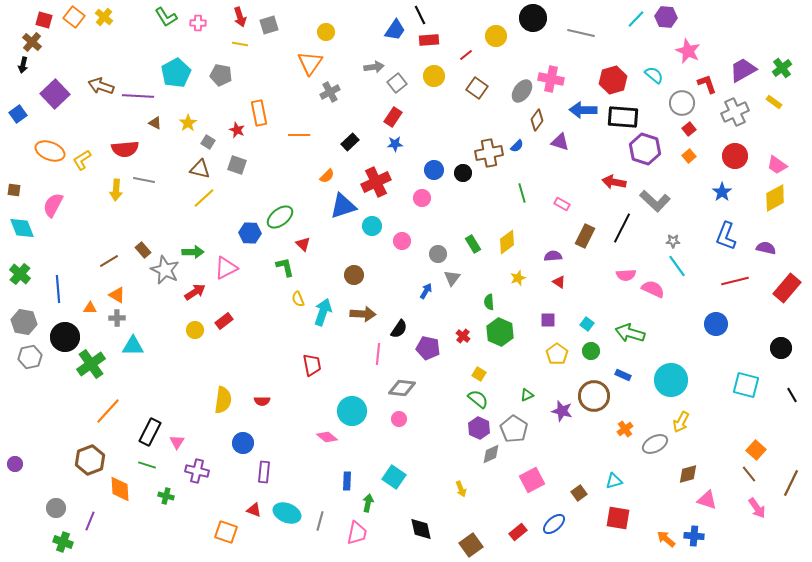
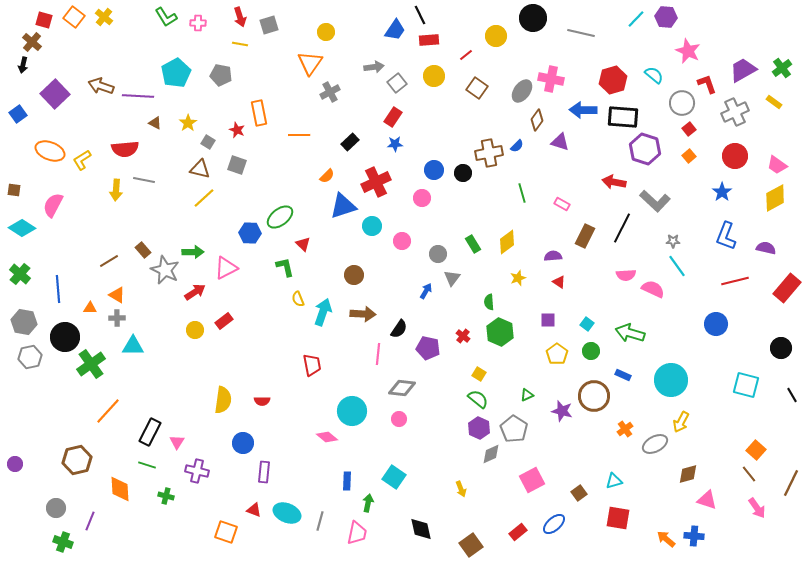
cyan diamond at (22, 228): rotated 36 degrees counterclockwise
brown hexagon at (90, 460): moved 13 px left; rotated 8 degrees clockwise
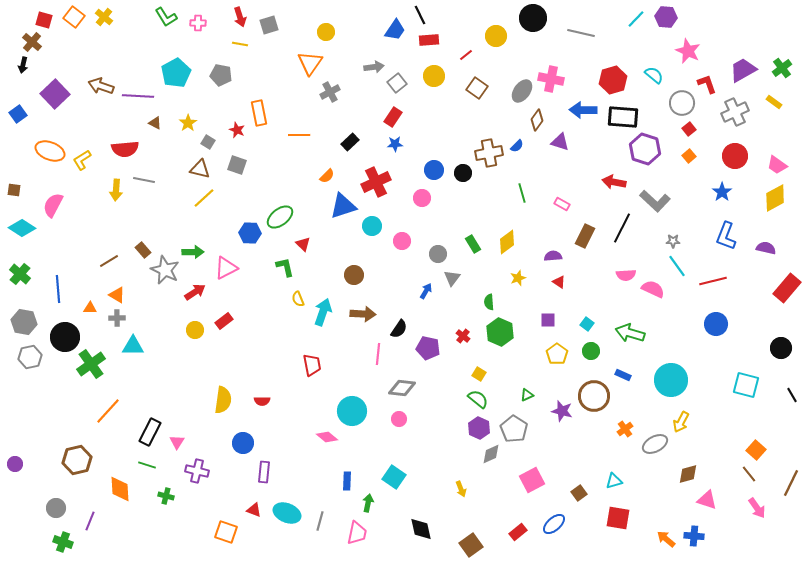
red line at (735, 281): moved 22 px left
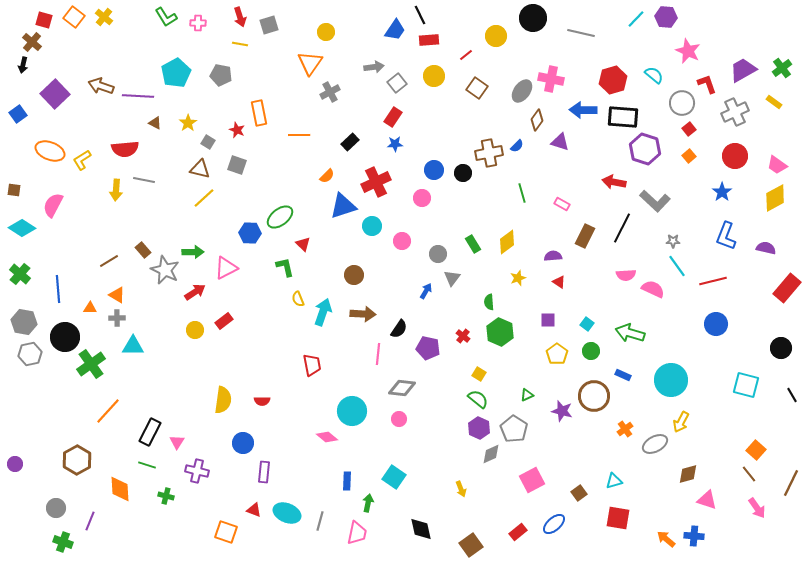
gray hexagon at (30, 357): moved 3 px up
brown hexagon at (77, 460): rotated 16 degrees counterclockwise
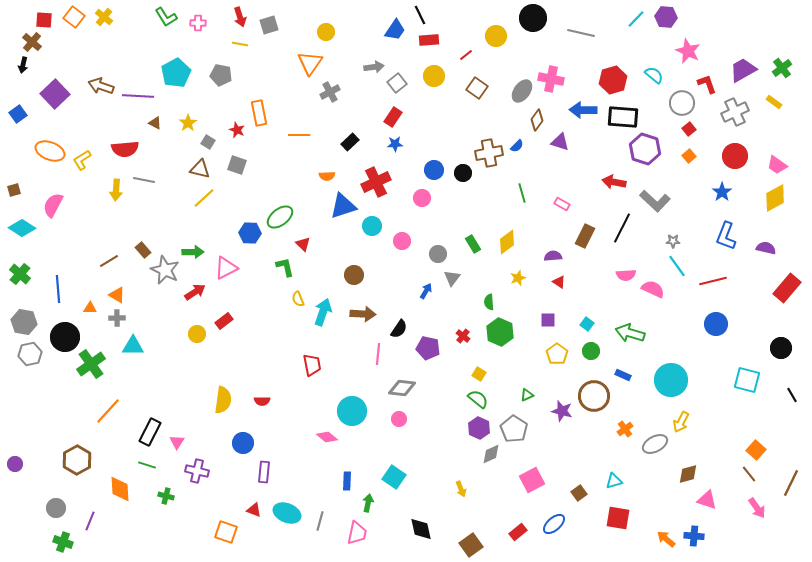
red square at (44, 20): rotated 12 degrees counterclockwise
orange semicircle at (327, 176): rotated 42 degrees clockwise
brown square at (14, 190): rotated 24 degrees counterclockwise
yellow circle at (195, 330): moved 2 px right, 4 px down
cyan square at (746, 385): moved 1 px right, 5 px up
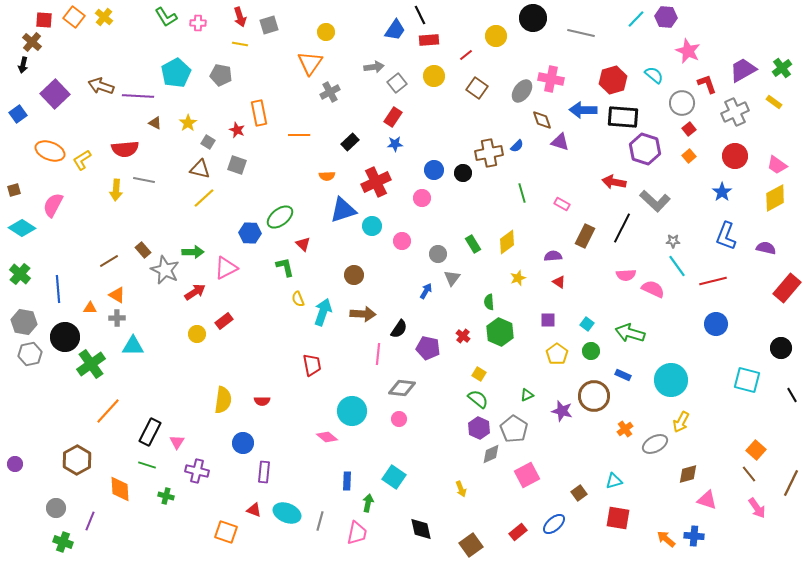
brown diamond at (537, 120): moved 5 px right; rotated 55 degrees counterclockwise
blue triangle at (343, 206): moved 4 px down
pink square at (532, 480): moved 5 px left, 5 px up
